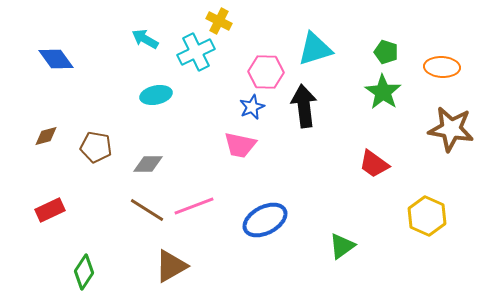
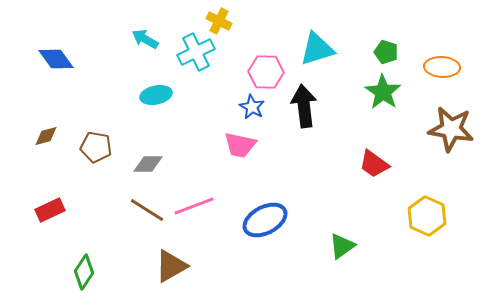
cyan triangle: moved 2 px right
blue star: rotated 20 degrees counterclockwise
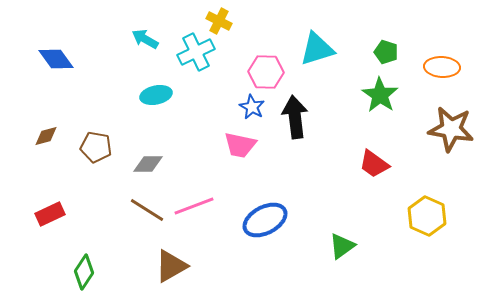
green star: moved 3 px left, 3 px down
black arrow: moved 9 px left, 11 px down
red rectangle: moved 4 px down
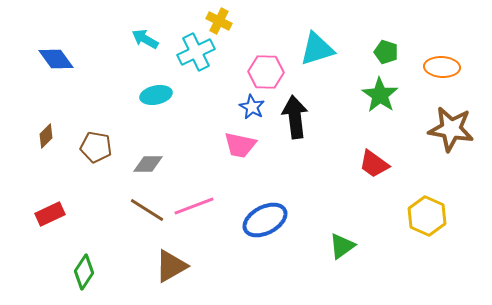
brown diamond: rotated 30 degrees counterclockwise
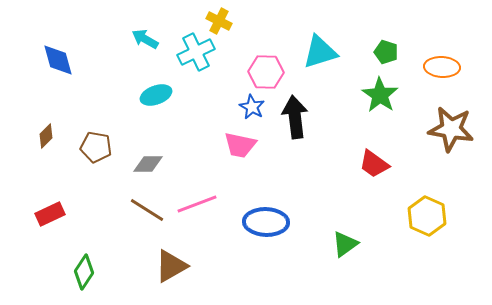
cyan triangle: moved 3 px right, 3 px down
blue diamond: moved 2 px right, 1 px down; rotated 21 degrees clockwise
cyan ellipse: rotated 8 degrees counterclockwise
pink line: moved 3 px right, 2 px up
blue ellipse: moved 1 px right, 2 px down; rotated 30 degrees clockwise
green triangle: moved 3 px right, 2 px up
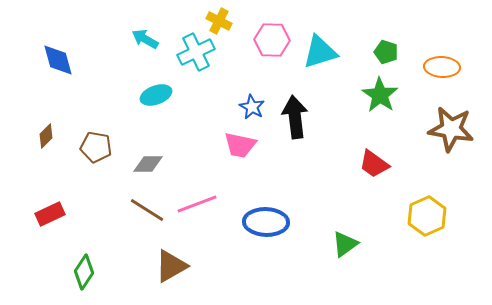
pink hexagon: moved 6 px right, 32 px up
yellow hexagon: rotated 12 degrees clockwise
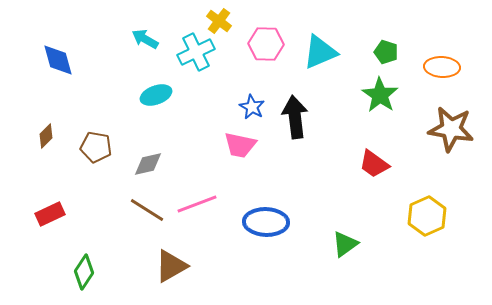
yellow cross: rotated 10 degrees clockwise
pink hexagon: moved 6 px left, 4 px down
cyan triangle: rotated 6 degrees counterclockwise
gray diamond: rotated 12 degrees counterclockwise
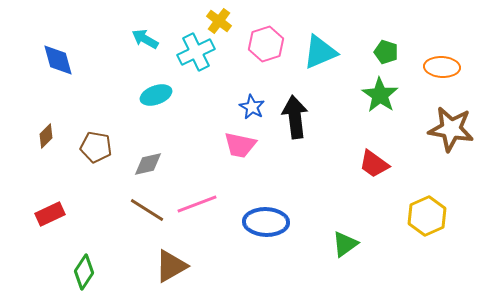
pink hexagon: rotated 20 degrees counterclockwise
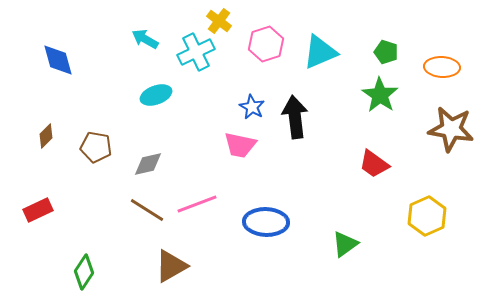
red rectangle: moved 12 px left, 4 px up
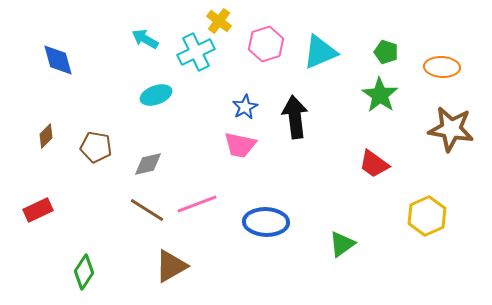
blue star: moved 7 px left; rotated 15 degrees clockwise
green triangle: moved 3 px left
